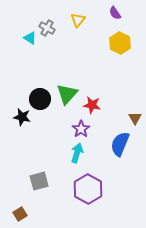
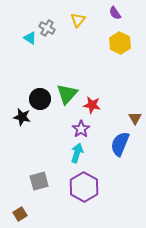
purple hexagon: moved 4 px left, 2 px up
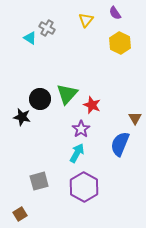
yellow triangle: moved 8 px right
red star: rotated 12 degrees clockwise
cyan arrow: rotated 12 degrees clockwise
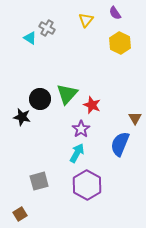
purple hexagon: moved 3 px right, 2 px up
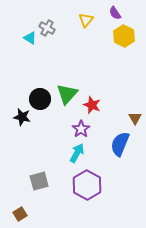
yellow hexagon: moved 4 px right, 7 px up
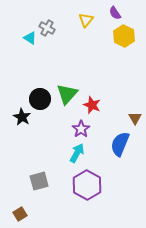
black star: rotated 18 degrees clockwise
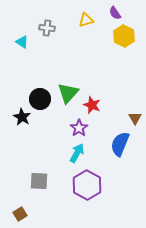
yellow triangle: rotated 35 degrees clockwise
gray cross: rotated 21 degrees counterclockwise
cyan triangle: moved 8 px left, 4 px down
green triangle: moved 1 px right, 1 px up
purple star: moved 2 px left, 1 px up
gray square: rotated 18 degrees clockwise
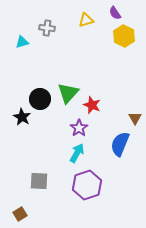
cyan triangle: rotated 48 degrees counterclockwise
purple hexagon: rotated 12 degrees clockwise
